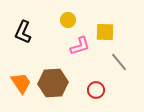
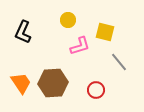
yellow square: rotated 12 degrees clockwise
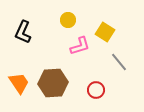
yellow square: rotated 18 degrees clockwise
orange trapezoid: moved 2 px left
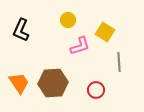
black L-shape: moved 2 px left, 2 px up
gray line: rotated 36 degrees clockwise
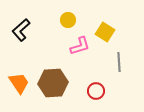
black L-shape: rotated 25 degrees clockwise
red circle: moved 1 px down
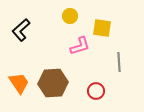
yellow circle: moved 2 px right, 4 px up
yellow square: moved 3 px left, 4 px up; rotated 24 degrees counterclockwise
